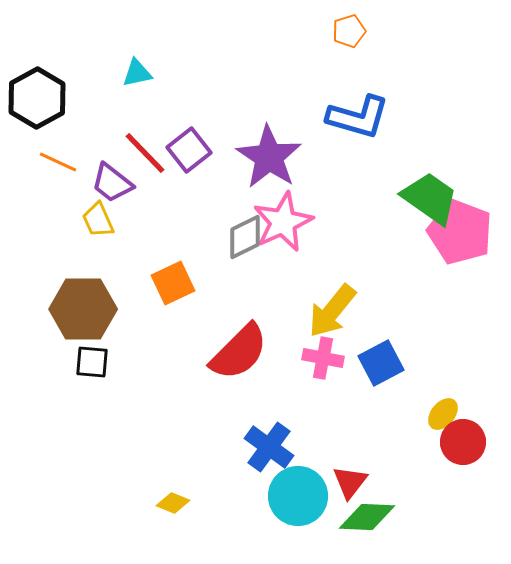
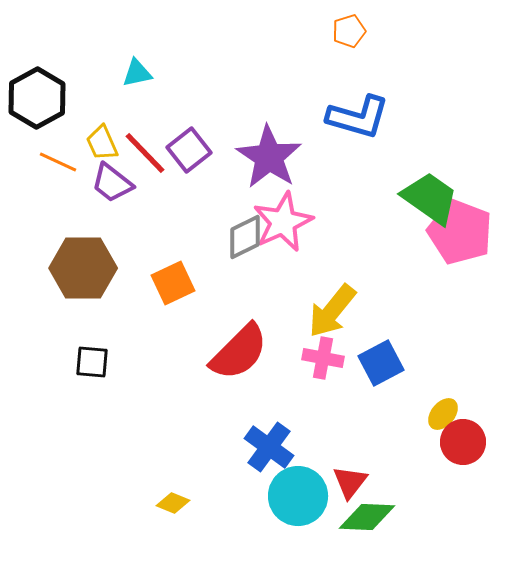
yellow trapezoid: moved 4 px right, 77 px up
brown hexagon: moved 41 px up
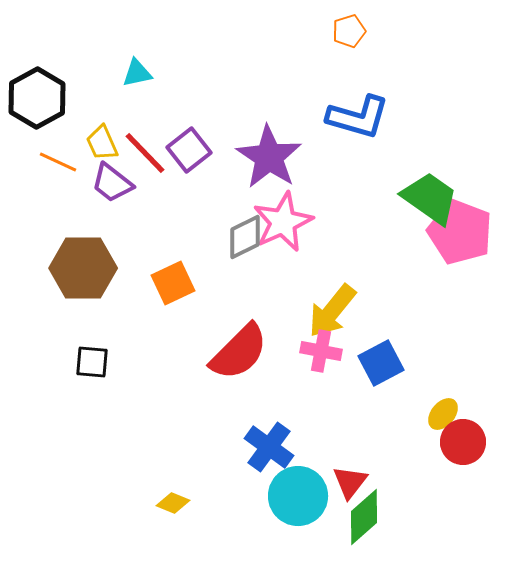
pink cross: moved 2 px left, 7 px up
green diamond: moved 3 px left; rotated 44 degrees counterclockwise
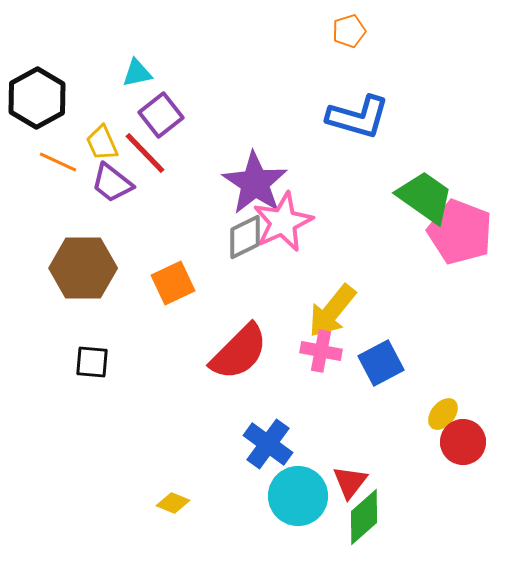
purple square: moved 28 px left, 35 px up
purple star: moved 14 px left, 26 px down
green trapezoid: moved 5 px left, 1 px up
blue cross: moved 1 px left, 3 px up
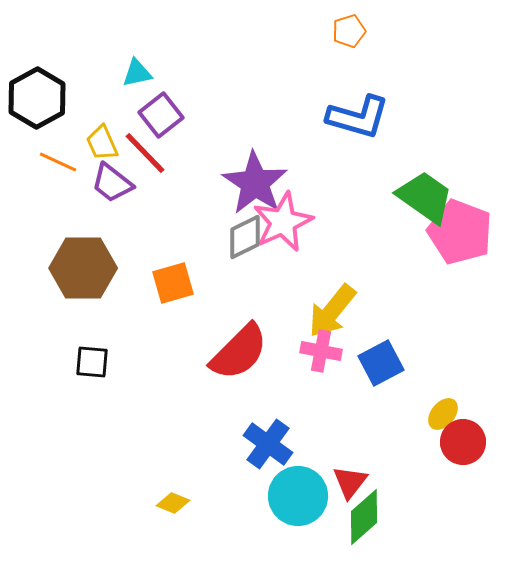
orange square: rotated 9 degrees clockwise
